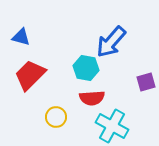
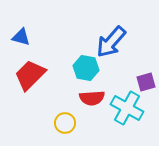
yellow circle: moved 9 px right, 6 px down
cyan cross: moved 15 px right, 18 px up
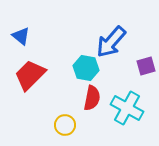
blue triangle: moved 1 px up; rotated 24 degrees clockwise
purple square: moved 16 px up
red semicircle: rotated 75 degrees counterclockwise
yellow circle: moved 2 px down
